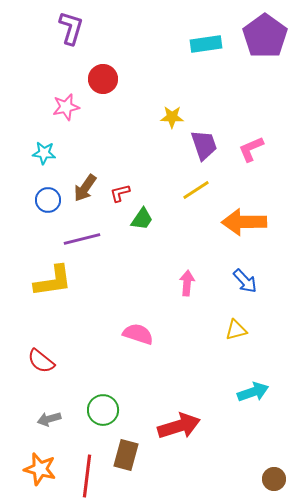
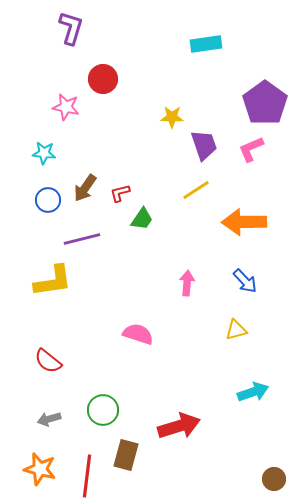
purple pentagon: moved 67 px down
pink star: rotated 24 degrees clockwise
red semicircle: moved 7 px right
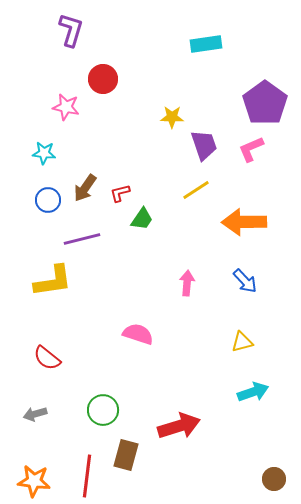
purple L-shape: moved 2 px down
yellow triangle: moved 6 px right, 12 px down
red semicircle: moved 1 px left, 3 px up
gray arrow: moved 14 px left, 5 px up
orange star: moved 6 px left, 12 px down; rotated 8 degrees counterclockwise
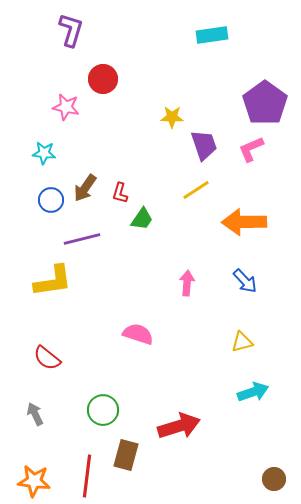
cyan rectangle: moved 6 px right, 9 px up
red L-shape: rotated 60 degrees counterclockwise
blue circle: moved 3 px right
gray arrow: rotated 80 degrees clockwise
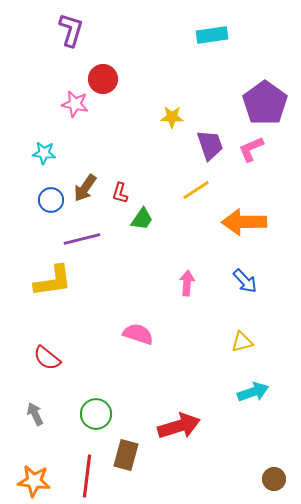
pink star: moved 9 px right, 3 px up
purple trapezoid: moved 6 px right
green circle: moved 7 px left, 4 px down
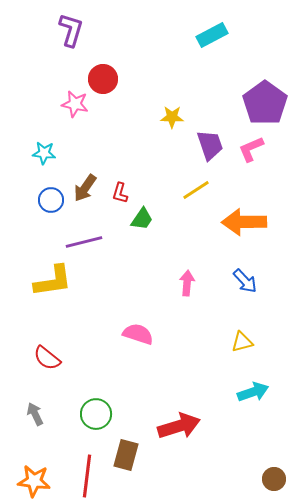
cyan rectangle: rotated 20 degrees counterclockwise
purple line: moved 2 px right, 3 px down
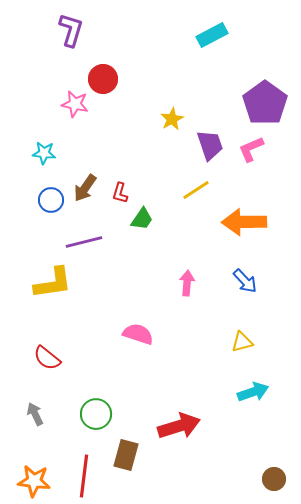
yellow star: moved 2 px down; rotated 30 degrees counterclockwise
yellow L-shape: moved 2 px down
red line: moved 3 px left
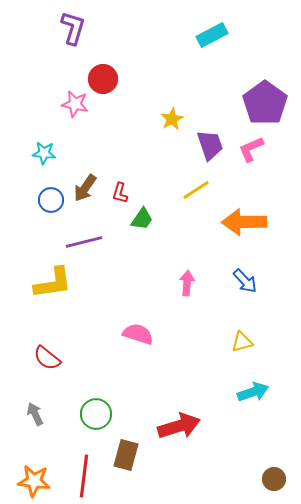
purple L-shape: moved 2 px right, 2 px up
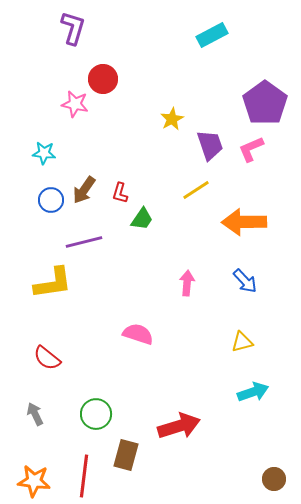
brown arrow: moved 1 px left, 2 px down
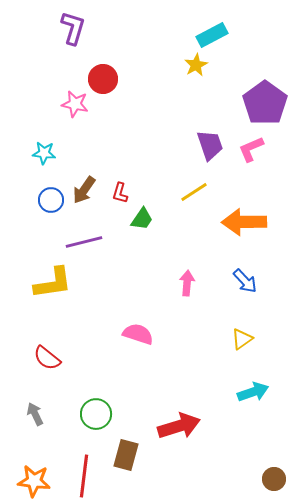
yellow star: moved 24 px right, 54 px up
yellow line: moved 2 px left, 2 px down
yellow triangle: moved 3 px up; rotated 20 degrees counterclockwise
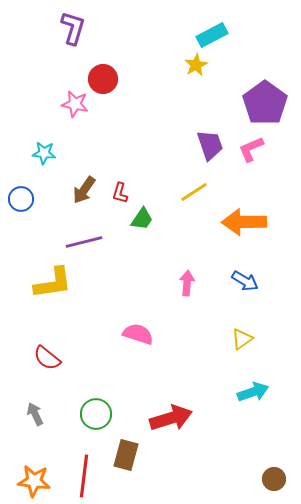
blue circle: moved 30 px left, 1 px up
blue arrow: rotated 16 degrees counterclockwise
red arrow: moved 8 px left, 8 px up
